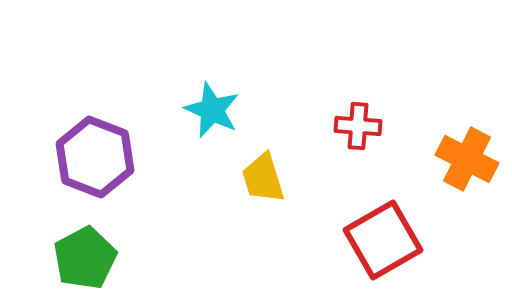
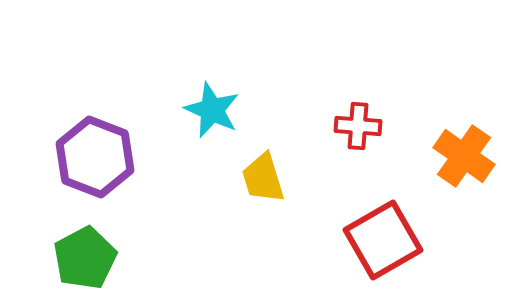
orange cross: moved 3 px left, 3 px up; rotated 8 degrees clockwise
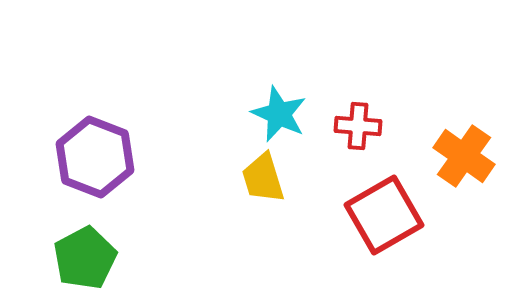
cyan star: moved 67 px right, 4 px down
red square: moved 1 px right, 25 px up
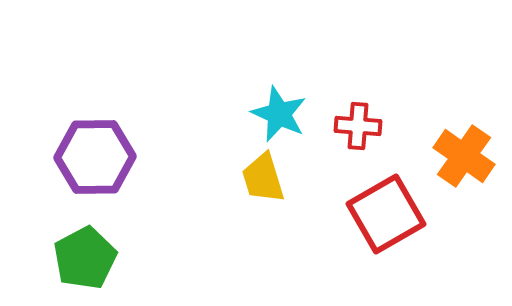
purple hexagon: rotated 22 degrees counterclockwise
red square: moved 2 px right, 1 px up
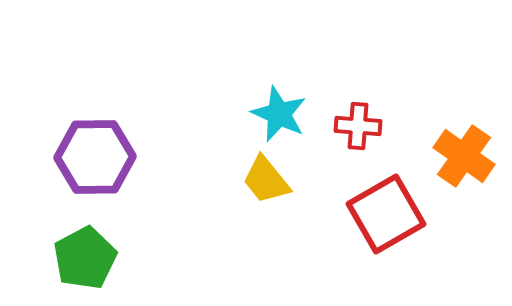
yellow trapezoid: moved 3 px right, 2 px down; rotated 22 degrees counterclockwise
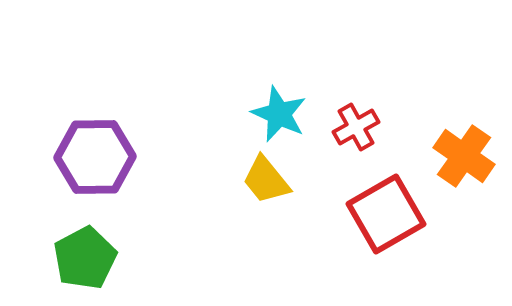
red cross: moved 2 px left, 1 px down; rotated 33 degrees counterclockwise
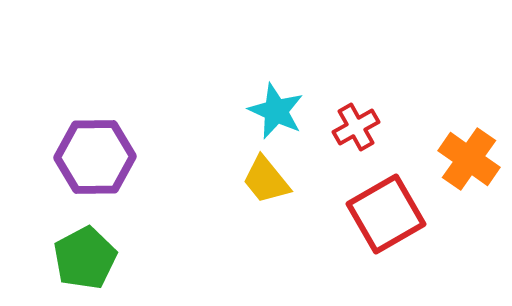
cyan star: moved 3 px left, 3 px up
orange cross: moved 5 px right, 3 px down
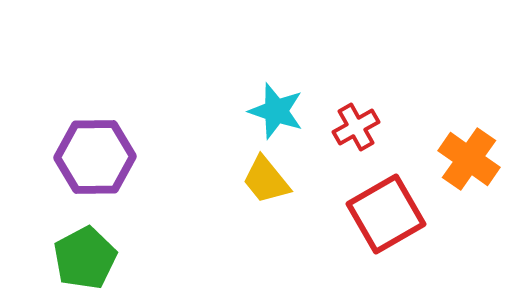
cyan star: rotated 6 degrees counterclockwise
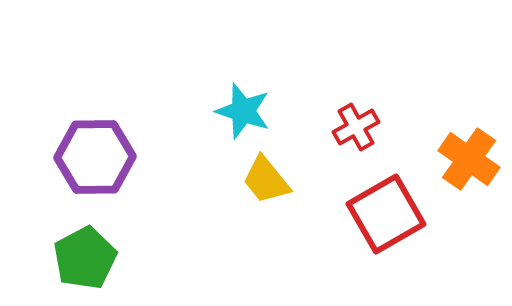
cyan star: moved 33 px left
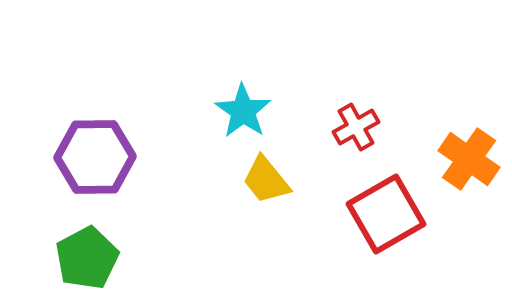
cyan star: rotated 16 degrees clockwise
green pentagon: moved 2 px right
